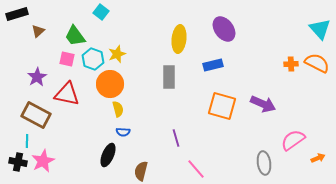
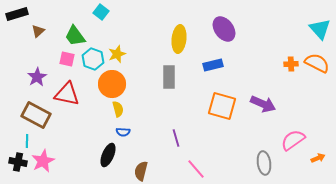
orange circle: moved 2 px right
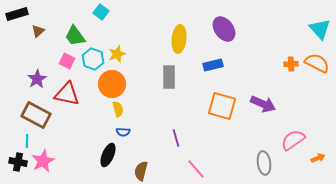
pink square: moved 2 px down; rotated 14 degrees clockwise
purple star: moved 2 px down
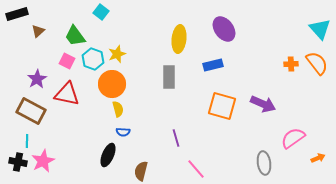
orange semicircle: rotated 25 degrees clockwise
brown rectangle: moved 5 px left, 4 px up
pink semicircle: moved 2 px up
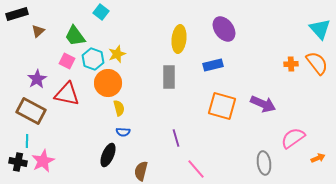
orange circle: moved 4 px left, 1 px up
yellow semicircle: moved 1 px right, 1 px up
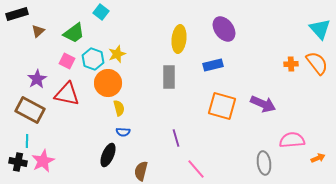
green trapezoid: moved 1 px left, 3 px up; rotated 90 degrees counterclockwise
brown rectangle: moved 1 px left, 1 px up
pink semicircle: moved 1 px left, 2 px down; rotated 30 degrees clockwise
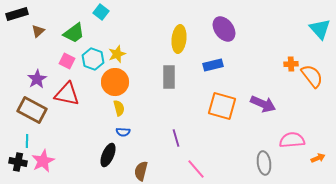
orange semicircle: moved 5 px left, 13 px down
orange circle: moved 7 px right, 1 px up
brown rectangle: moved 2 px right
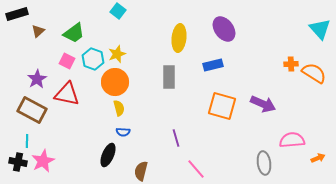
cyan square: moved 17 px right, 1 px up
yellow ellipse: moved 1 px up
orange semicircle: moved 2 px right, 3 px up; rotated 20 degrees counterclockwise
